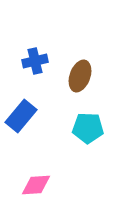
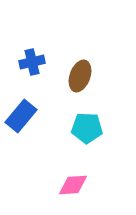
blue cross: moved 3 px left, 1 px down
cyan pentagon: moved 1 px left
pink diamond: moved 37 px right
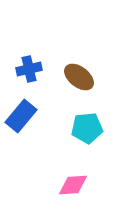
blue cross: moved 3 px left, 7 px down
brown ellipse: moved 1 px left, 1 px down; rotated 72 degrees counterclockwise
cyan pentagon: rotated 8 degrees counterclockwise
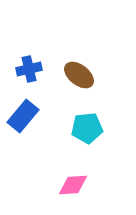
brown ellipse: moved 2 px up
blue rectangle: moved 2 px right
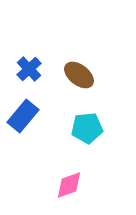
blue cross: rotated 30 degrees counterclockwise
pink diamond: moved 4 px left; rotated 16 degrees counterclockwise
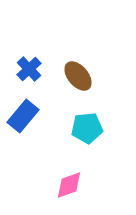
brown ellipse: moved 1 px left, 1 px down; rotated 12 degrees clockwise
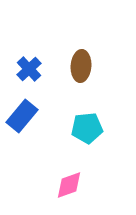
brown ellipse: moved 3 px right, 10 px up; rotated 44 degrees clockwise
blue rectangle: moved 1 px left
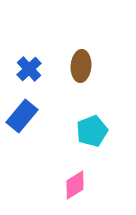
cyan pentagon: moved 5 px right, 3 px down; rotated 16 degrees counterclockwise
pink diamond: moved 6 px right; rotated 12 degrees counterclockwise
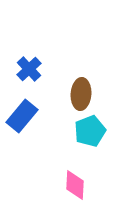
brown ellipse: moved 28 px down
cyan pentagon: moved 2 px left
pink diamond: rotated 56 degrees counterclockwise
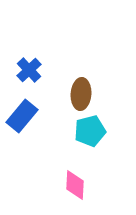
blue cross: moved 1 px down
cyan pentagon: rotated 8 degrees clockwise
